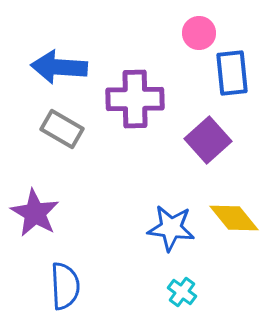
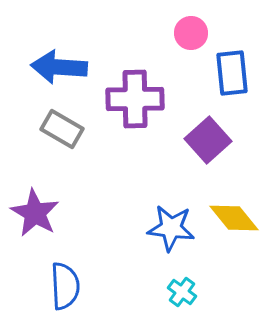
pink circle: moved 8 px left
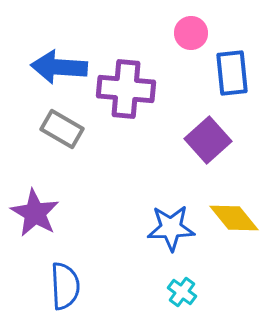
purple cross: moved 9 px left, 10 px up; rotated 6 degrees clockwise
blue star: rotated 9 degrees counterclockwise
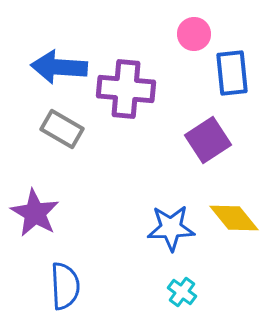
pink circle: moved 3 px right, 1 px down
purple square: rotated 9 degrees clockwise
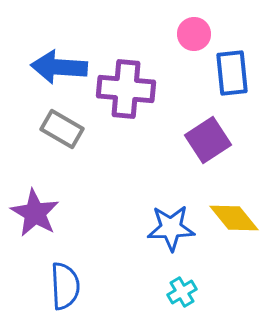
cyan cross: rotated 24 degrees clockwise
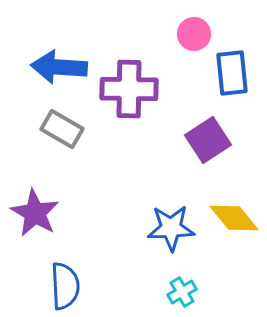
purple cross: moved 3 px right; rotated 4 degrees counterclockwise
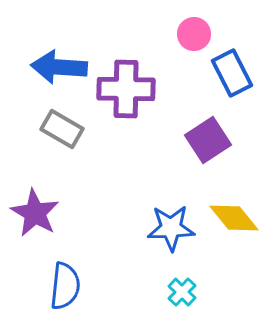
blue rectangle: rotated 21 degrees counterclockwise
purple cross: moved 3 px left
blue semicircle: rotated 9 degrees clockwise
cyan cross: rotated 16 degrees counterclockwise
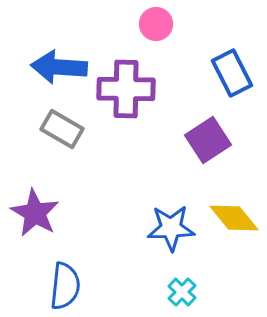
pink circle: moved 38 px left, 10 px up
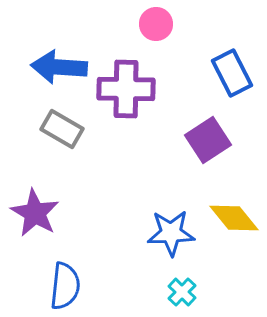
blue star: moved 5 px down
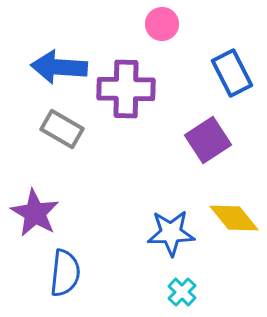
pink circle: moved 6 px right
blue semicircle: moved 13 px up
